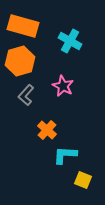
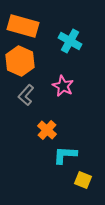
orange hexagon: rotated 20 degrees counterclockwise
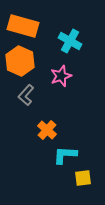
pink star: moved 2 px left, 10 px up; rotated 25 degrees clockwise
yellow square: moved 2 px up; rotated 30 degrees counterclockwise
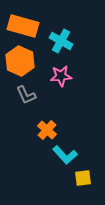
cyan cross: moved 9 px left
pink star: rotated 15 degrees clockwise
gray L-shape: rotated 65 degrees counterclockwise
cyan L-shape: rotated 135 degrees counterclockwise
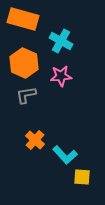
orange rectangle: moved 7 px up
orange hexagon: moved 4 px right, 2 px down
gray L-shape: rotated 105 degrees clockwise
orange cross: moved 12 px left, 10 px down
yellow square: moved 1 px left, 1 px up; rotated 12 degrees clockwise
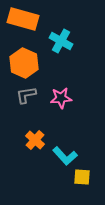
pink star: moved 22 px down
cyan L-shape: moved 1 px down
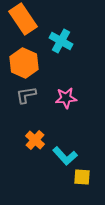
orange rectangle: rotated 40 degrees clockwise
pink star: moved 5 px right
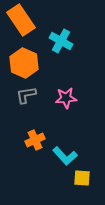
orange rectangle: moved 2 px left, 1 px down
orange cross: rotated 24 degrees clockwise
yellow square: moved 1 px down
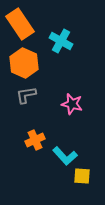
orange rectangle: moved 1 px left, 4 px down
pink star: moved 6 px right, 6 px down; rotated 20 degrees clockwise
yellow square: moved 2 px up
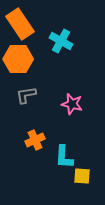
orange hexagon: moved 6 px left, 4 px up; rotated 24 degrees counterclockwise
cyan L-shape: moved 1 px left, 1 px down; rotated 45 degrees clockwise
